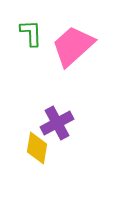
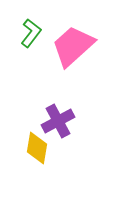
green L-shape: rotated 40 degrees clockwise
purple cross: moved 1 px right, 2 px up
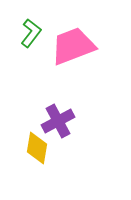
pink trapezoid: rotated 21 degrees clockwise
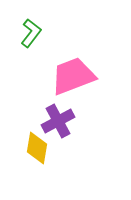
pink trapezoid: moved 30 px down
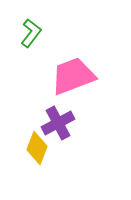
purple cross: moved 2 px down
yellow diamond: rotated 12 degrees clockwise
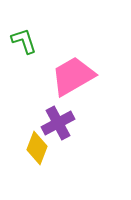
green L-shape: moved 7 px left, 8 px down; rotated 56 degrees counterclockwise
pink trapezoid: rotated 9 degrees counterclockwise
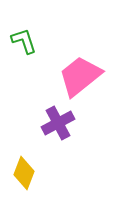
pink trapezoid: moved 7 px right; rotated 9 degrees counterclockwise
yellow diamond: moved 13 px left, 25 px down
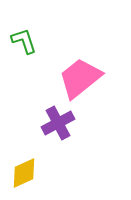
pink trapezoid: moved 2 px down
yellow diamond: rotated 44 degrees clockwise
